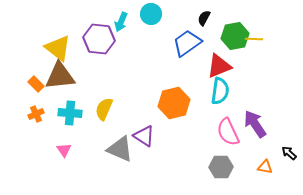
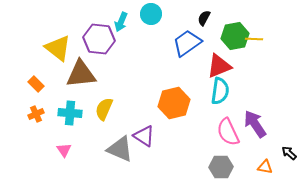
brown triangle: moved 21 px right, 2 px up
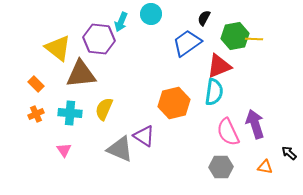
cyan semicircle: moved 6 px left, 1 px down
purple arrow: rotated 16 degrees clockwise
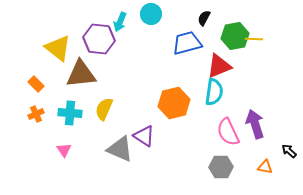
cyan arrow: moved 1 px left
blue trapezoid: rotated 20 degrees clockwise
black arrow: moved 2 px up
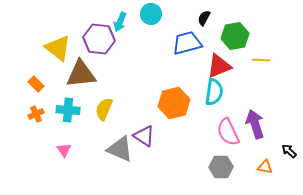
yellow line: moved 7 px right, 21 px down
cyan cross: moved 2 px left, 3 px up
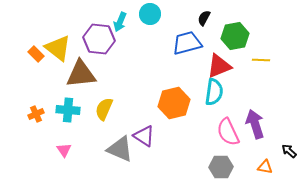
cyan circle: moved 1 px left
orange rectangle: moved 30 px up
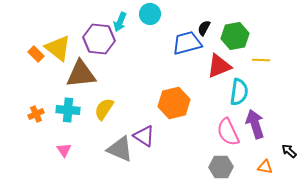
black semicircle: moved 10 px down
cyan semicircle: moved 25 px right
yellow semicircle: rotated 10 degrees clockwise
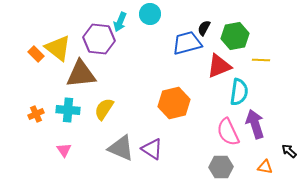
purple triangle: moved 8 px right, 13 px down
gray triangle: moved 1 px right, 1 px up
